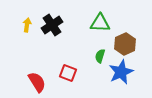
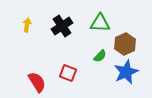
black cross: moved 10 px right, 1 px down
green semicircle: rotated 152 degrees counterclockwise
blue star: moved 5 px right
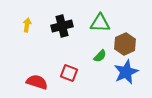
black cross: rotated 20 degrees clockwise
red square: moved 1 px right
red semicircle: rotated 40 degrees counterclockwise
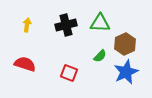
black cross: moved 4 px right, 1 px up
red semicircle: moved 12 px left, 18 px up
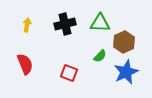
black cross: moved 1 px left, 1 px up
brown hexagon: moved 1 px left, 2 px up
red semicircle: rotated 50 degrees clockwise
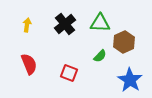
black cross: rotated 25 degrees counterclockwise
red semicircle: moved 4 px right
blue star: moved 4 px right, 8 px down; rotated 15 degrees counterclockwise
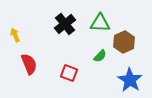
yellow arrow: moved 12 px left, 10 px down; rotated 32 degrees counterclockwise
